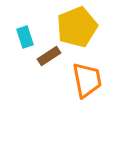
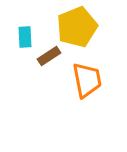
cyan rectangle: rotated 15 degrees clockwise
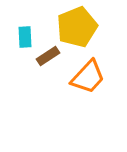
brown rectangle: moved 1 px left
orange trapezoid: moved 1 px right, 3 px up; rotated 54 degrees clockwise
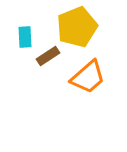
orange trapezoid: rotated 6 degrees clockwise
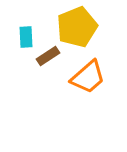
cyan rectangle: moved 1 px right
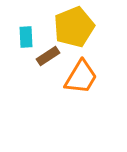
yellow pentagon: moved 3 px left
orange trapezoid: moved 7 px left; rotated 18 degrees counterclockwise
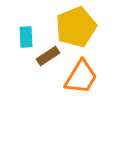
yellow pentagon: moved 2 px right
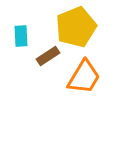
cyan rectangle: moved 5 px left, 1 px up
orange trapezoid: moved 3 px right
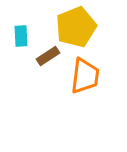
orange trapezoid: moved 1 px right, 1 px up; rotated 24 degrees counterclockwise
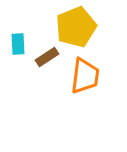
cyan rectangle: moved 3 px left, 8 px down
brown rectangle: moved 1 px left, 1 px down
